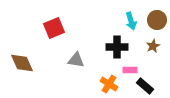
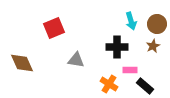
brown circle: moved 4 px down
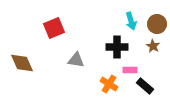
brown star: rotated 16 degrees counterclockwise
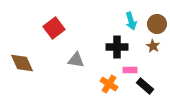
red square: rotated 15 degrees counterclockwise
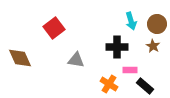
brown diamond: moved 2 px left, 5 px up
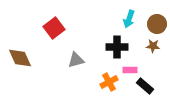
cyan arrow: moved 2 px left, 2 px up; rotated 36 degrees clockwise
brown star: rotated 24 degrees counterclockwise
gray triangle: rotated 24 degrees counterclockwise
orange cross: moved 2 px up; rotated 30 degrees clockwise
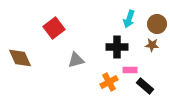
brown star: moved 1 px left, 1 px up
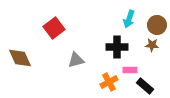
brown circle: moved 1 px down
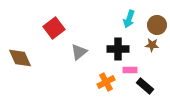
black cross: moved 1 px right, 2 px down
gray triangle: moved 3 px right, 8 px up; rotated 24 degrees counterclockwise
orange cross: moved 3 px left
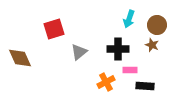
red square: moved 1 px down; rotated 20 degrees clockwise
brown star: rotated 16 degrees clockwise
black rectangle: rotated 36 degrees counterclockwise
